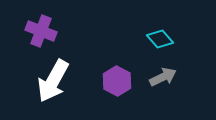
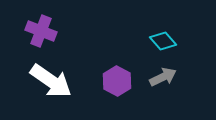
cyan diamond: moved 3 px right, 2 px down
white arrow: moved 2 px left; rotated 84 degrees counterclockwise
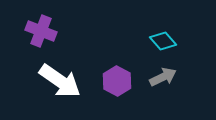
white arrow: moved 9 px right
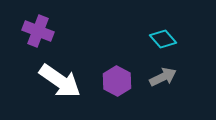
purple cross: moved 3 px left
cyan diamond: moved 2 px up
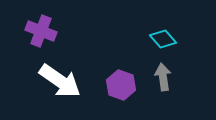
purple cross: moved 3 px right
gray arrow: rotated 72 degrees counterclockwise
purple hexagon: moved 4 px right, 4 px down; rotated 8 degrees counterclockwise
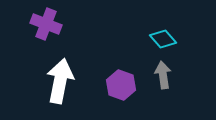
purple cross: moved 5 px right, 7 px up
gray arrow: moved 2 px up
white arrow: rotated 114 degrees counterclockwise
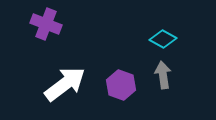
cyan diamond: rotated 20 degrees counterclockwise
white arrow: moved 5 px right, 3 px down; rotated 42 degrees clockwise
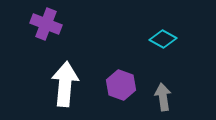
gray arrow: moved 22 px down
white arrow: rotated 48 degrees counterclockwise
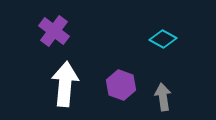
purple cross: moved 8 px right, 7 px down; rotated 16 degrees clockwise
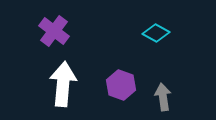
cyan diamond: moved 7 px left, 6 px up
white arrow: moved 2 px left
